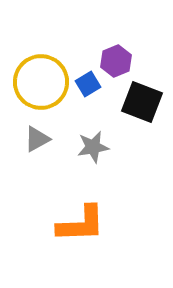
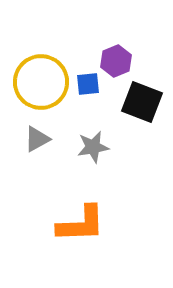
blue square: rotated 25 degrees clockwise
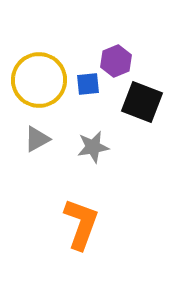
yellow circle: moved 2 px left, 2 px up
orange L-shape: rotated 68 degrees counterclockwise
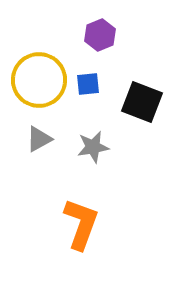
purple hexagon: moved 16 px left, 26 px up
gray triangle: moved 2 px right
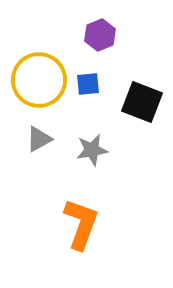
gray star: moved 1 px left, 3 px down
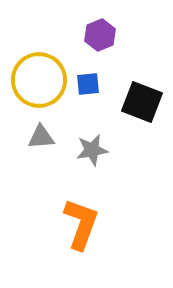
gray triangle: moved 2 px right, 2 px up; rotated 24 degrees clockwise
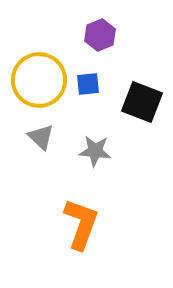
gray triangle: rotated 48 degrees clockwise
gray star: moved 3 px right, 1 px down; rotated 16 degrees clockwise
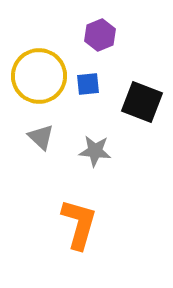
yellow circle: moved 4 px up
orange L-shape: moved 2 px left; rotated 4 degrees counterclockwise
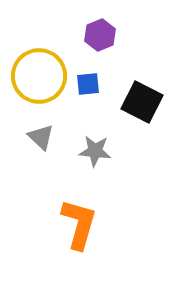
black square: rotated 6 degrees clockwise
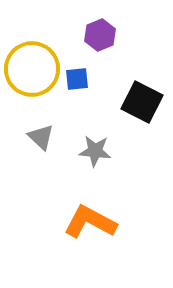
yellow circle: moved 7 px left, 7 px up
blue square: moved 11 px left, 5 px up
orange L-shape: moved 11 px right, 2 px up; rotated 78 degrees counterclockwise
